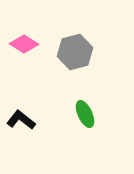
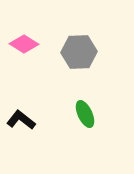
gray hexagon: moved 4 px right; rotated 12 degrees clockwise
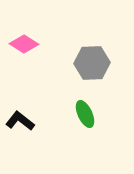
gray hexagon: moved 13 px right, 11 px down
black L-shape: moved 1 px left, 1 px down
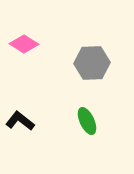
green ellipse: moved 2 px right, 7 px down
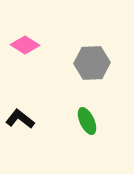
pink diamond: moved 1 px right, 1 px down
black L-shape: moved 2 px up
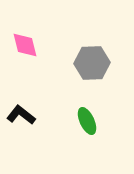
pink diamond: rotated 44 degrees clockwise
black L-shape: moved 1 px right, 4 px up
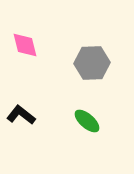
green ellipse: rotated 24 degrees counterclockwise
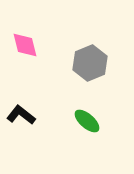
gray hexagon: moved 2 px left; rotated 20 degrees counterclockwise
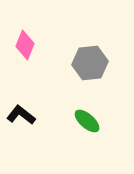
pink diamond: rotated 36 degrees clockwise
gray hexagon: rotated 16 degrees clockwise
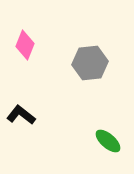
green ellipse: moved 21 px right, 20 px down
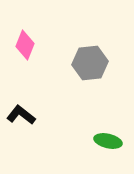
green ellipse: rotated 28 degrees counterclockwise
